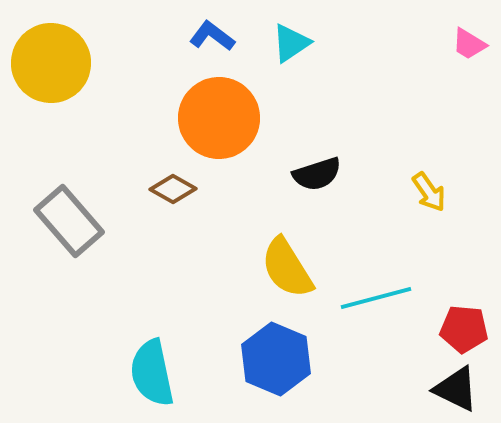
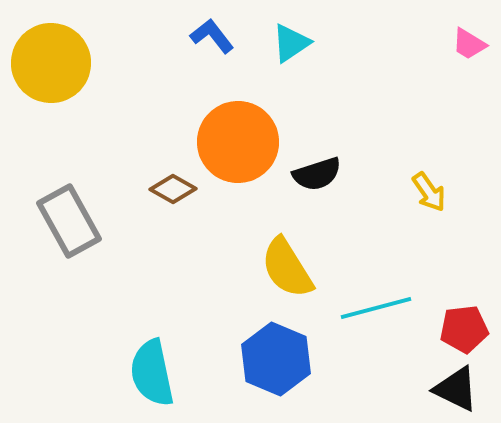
blue L-shape: rotated 15 degrees clockwise
orange circle: moved 19 px right, 24 px down
gray rectangle: rotated 12 degrees clockwise
cyan line: moved 10 px down
red pentagon: rotated 12 degrees counterclockwise
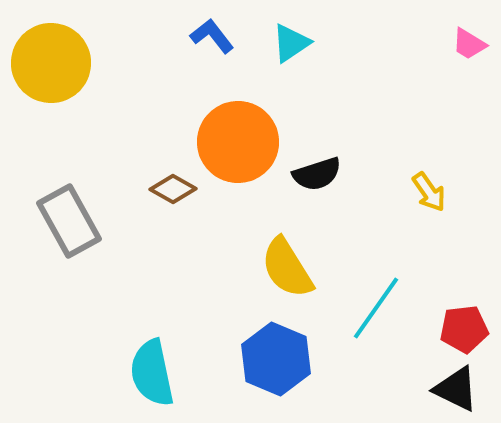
cyan line: rotated 40 degrees counterclockwise
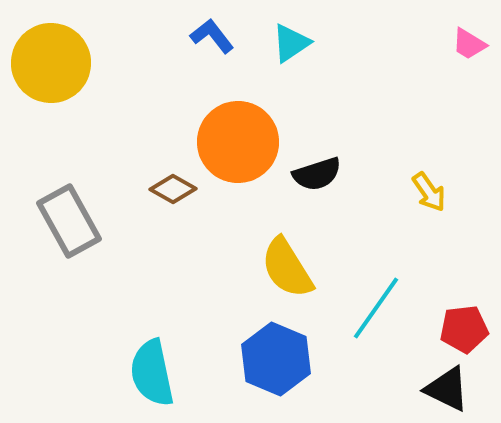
black triangle: moved 9 px left
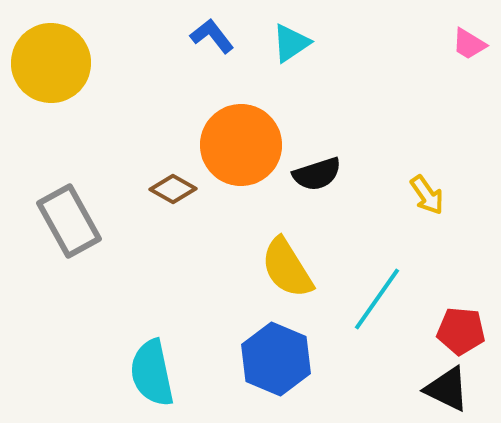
orange circle: moved 3 px right, 3 px down
yellow arrow: moved 2 px left, 3 px down
cyan line: moved 1 px right, 9 px up
red pentagon: moved 3 px left, 2 px down; rotated 12 degrees clockwise
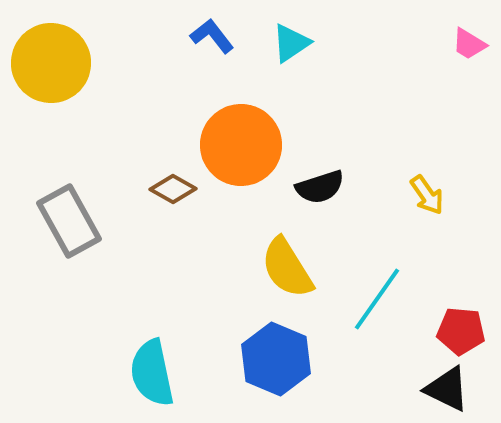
black semicircle: moved 3 px right, 13 px down
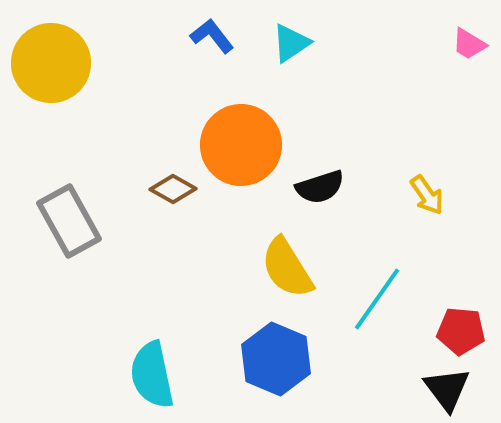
cyan semicircle: moved 2 px down
black triangle: rotated 27 degrees clockwise
